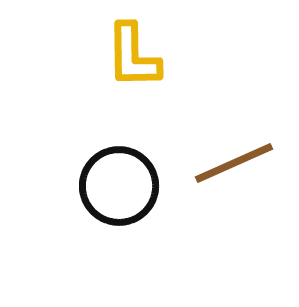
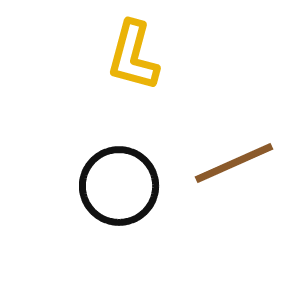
yellow L-shape: rotated 16 degrees clockwise
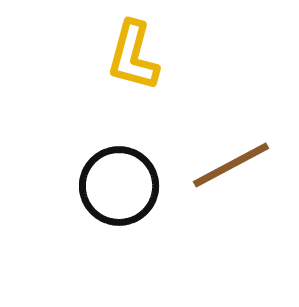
brown line: moved 3 px left, 2 px down; rotated 4 degrees counterclockwise
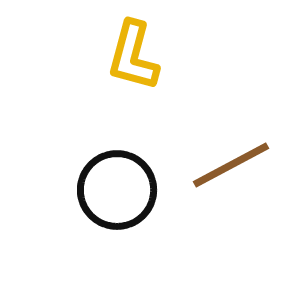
black circle: moved 2 px left, 4 px down
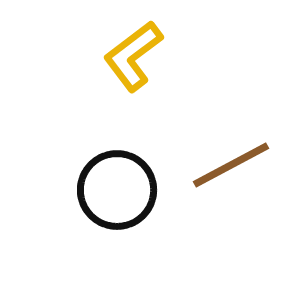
yellow L-shape: rotated 38 degrees clockwise
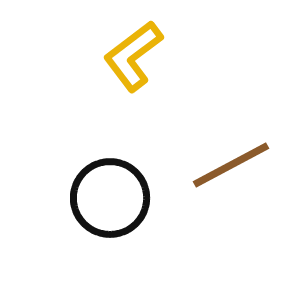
black circle: moved 7 px left, 8 px down
